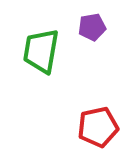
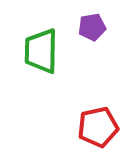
green trapezoid: rotated 9 degrees counterclockwise
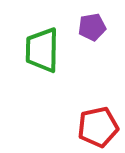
green trapezoid: moved 1 px right, 1 px up
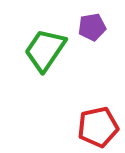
green trapezoid: moved 3 px right; rotated 33 degrees clockwise
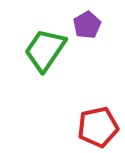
purple pentagon: moved 5 px left, 2 px up; rotated 20 degrees counterclockwise
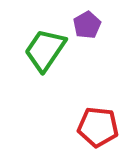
red pentagon: rotated 18 degrees clockwise
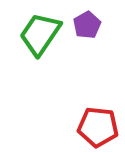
green trapezoid: moved 5 px left, 16 px up
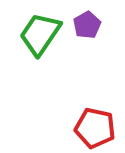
red pentagon: moved 3 px left, 1 px down; rotated 6 degrees clockwise
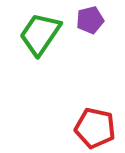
purple pentagon: moved 3 px right, 5 px up; rotated 16 degrees clockwise
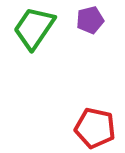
green trapezoid: moved 6 px left, 6 px up
